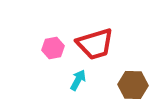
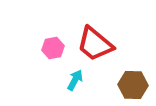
red trapezoid: rotated 57 degrees clockwise
cyan arrow: moved 3 px left
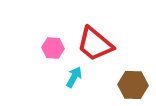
pink hexagon: rotated 15 degrees clockwise
cyan arrow: moved 1 px left, 3 px up
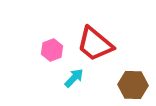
pink hexagon: moved 1 px left, 2 px down; rotated 25 degrees counterclockwise
cyan arrow: moved 1 px down; rotated 15 degrees clockwise
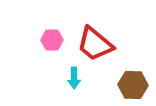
pink hexagon: moved 10 px up; rotated 20 degrees clockwise
cyan arrow: rotated 135 degrees clockwise
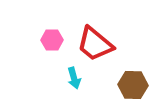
cyan arrow: rotated 15 degrees counterclockwise
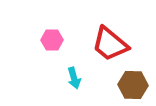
red trapezoid: moved 15 px right
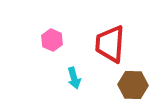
pink hexagon: rotated 25 degrees clockwise
red trapezoid: rotated 54 degrees clockwise
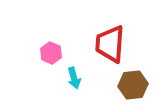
pink hexagon: moved 1 px left, 13 px down
brown hexagon: rotated 8 degrees counterclockwise
